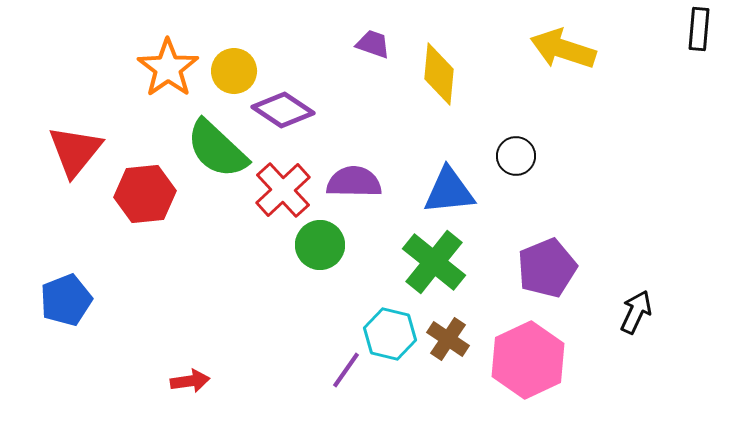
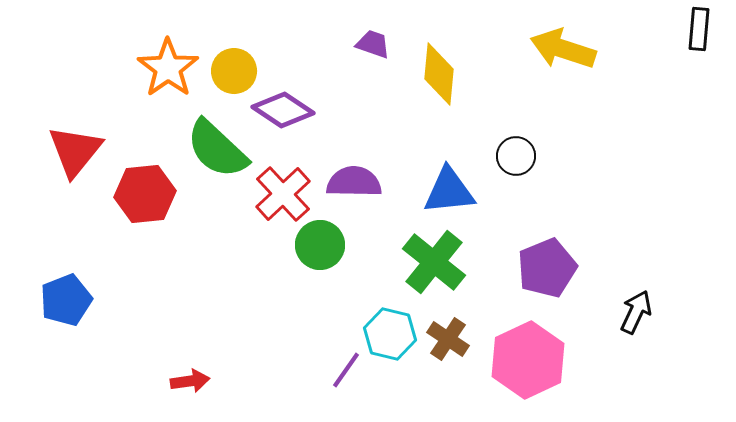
red cross: moved 4 px down
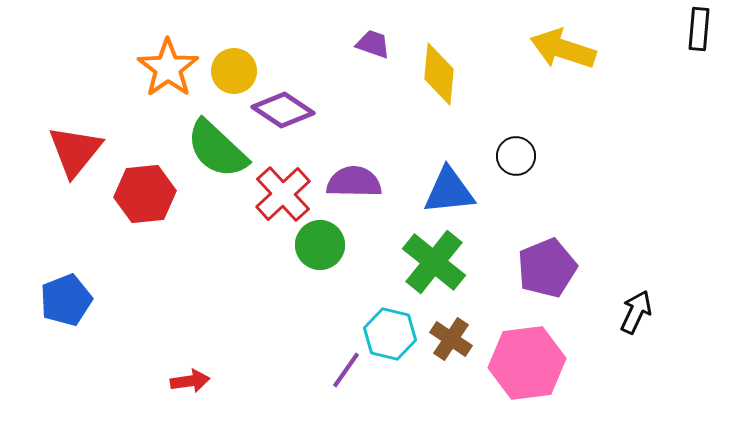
brown cross: moved 3 px right
pink hexagon: moved 1 px left, 3 px down; rotated 18 degrees clockwise
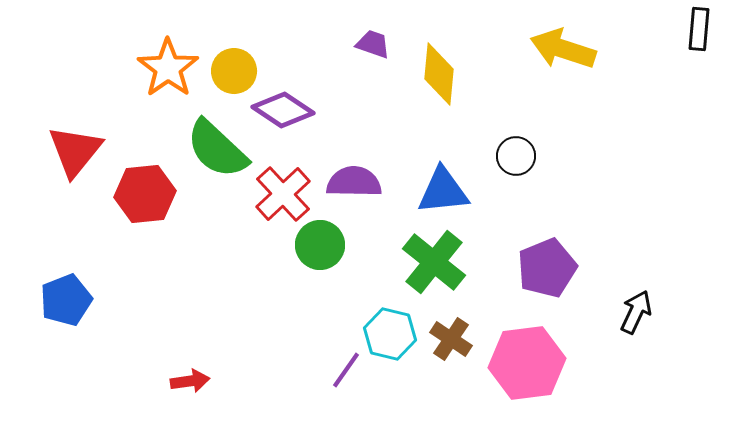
blue triangle: moved 6 px left
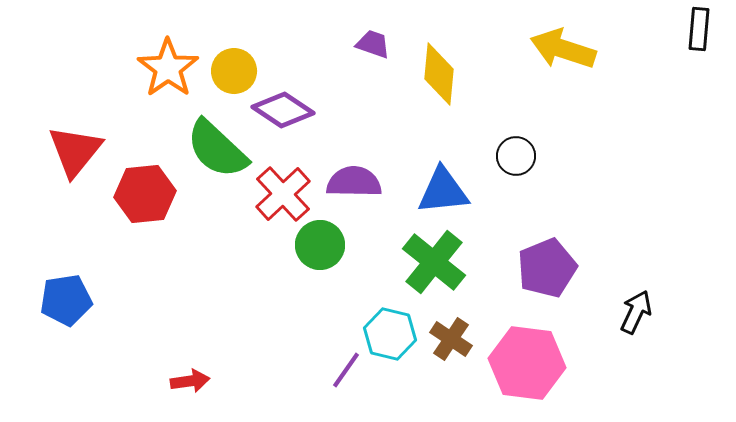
blue pentagon: rotated 12 degrees clockwise
pink hexagon: rotated 14 degrees clockwise
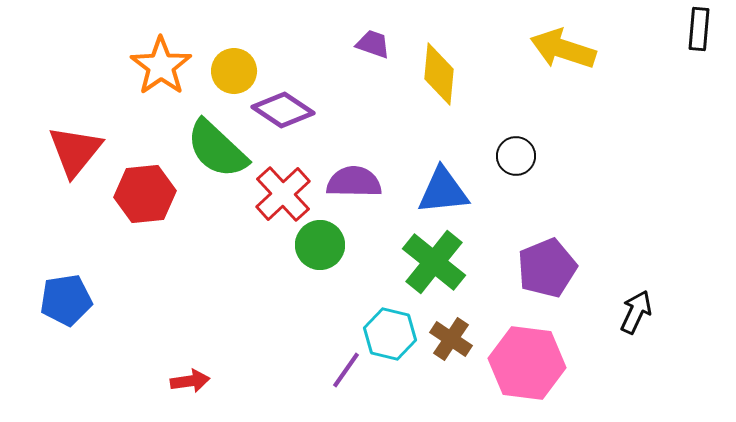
orange star: moved 7 px left, 2 px up
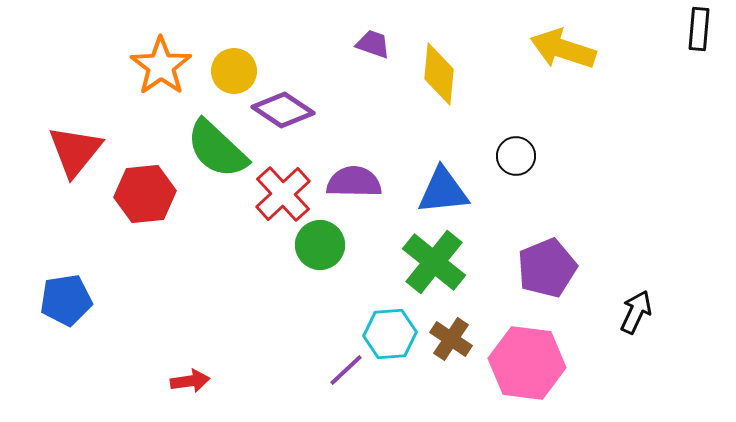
cyan hexagon: rotated 18 degrees counterclockwise
purple line: rotated 12 degrees clockwise
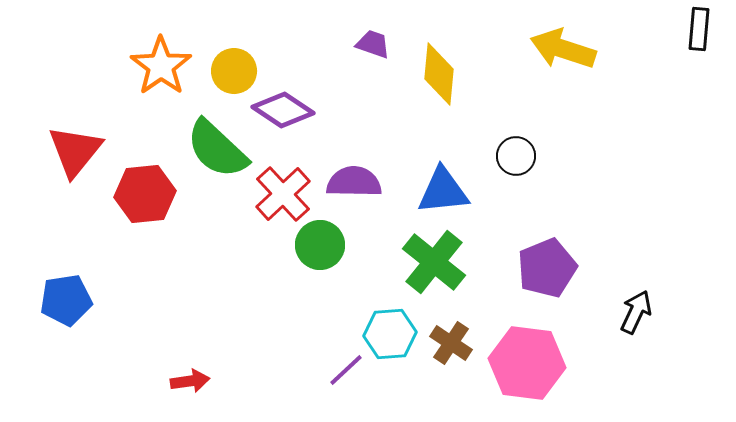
brown cross: moved 4 px down
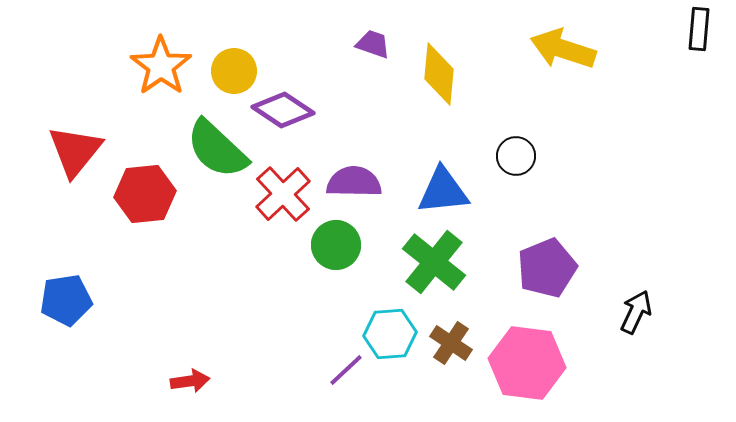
green circle: moved 16 px right
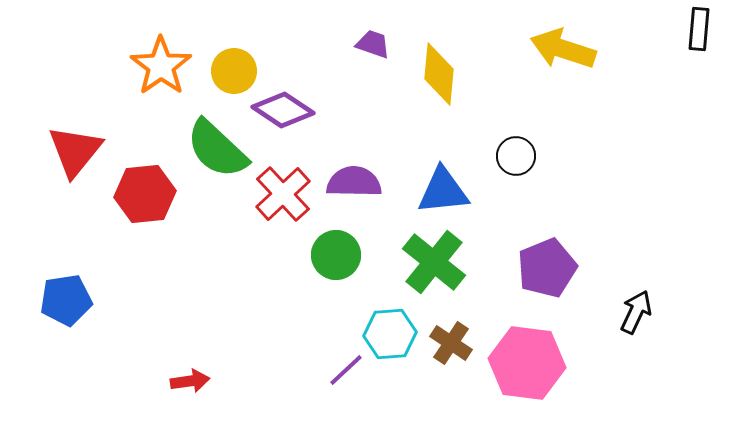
green circle: moved 10 px down
